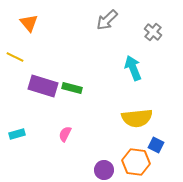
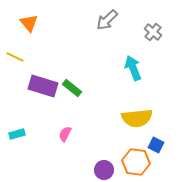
green rectangle: rotated 24 degrees clockwise
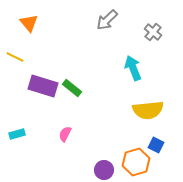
yellow semicircle: moved 11 px right, 8 px up
orange hexagon: rotated 24 degrees counterclockwise
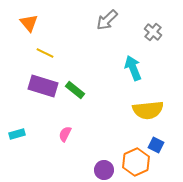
yellow line: moved 30 px right, 4 px up
green rectangle: moved 3 px right, 2 px down
orange hexagon: rotated 8 degrees counterclockwise
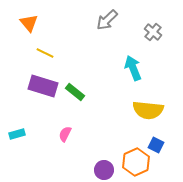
green rectangle: moved 2 px down
yellow semicircle: rotated 12 degrees clockwise
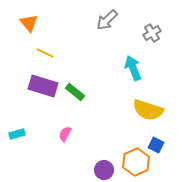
gray cross: moved 1 px left, 1 px down; rotated 18 degrees clockwise
yellow semicircle: rotated 12 degrees clockwise
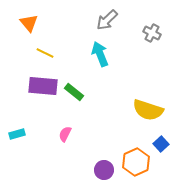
gray cross: rotated 30 degrees counterclockwise
cyan arrow: moved 33 px left, 14 px up
purple rectangle: rotated 12 degrees counterclockwise
green rectangle: moved 1 px left
blue square: moved 5 px right, 1 px up; rotated 21 degrees clockwise
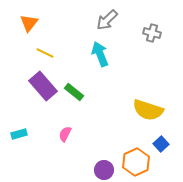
orange triangle: rotated 18 degrees clockwise
gray cross: rotated 12 degrees counterclockwise
purple rectangle: rotated 44 degrees clockwise
cyan rectangle: moved 2 px right
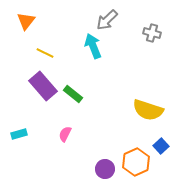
orange triangle: moved 3 px left, 2 px up
cyan arrow: moved 7 px left, 8 px up
green rectangle: moved 1 px left, 2 px down
blue square: moved 2 px down
purple circle: moved 1 px right, 1 px up
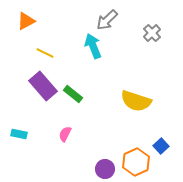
orange triangle: rotated 24 degrees clockwise
gray cross: rotated 30 degrees clockwise
yellow semicircle: moved 12 px left, 9 px up
cyan rectangle: rotated 28 degrees clockwise
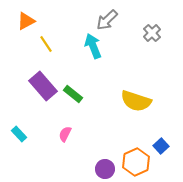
yellow line: moved 1 px right, 9 px up; rotated 30 degrees clockwise
cyan rectangle: rotated 35 degrees clockwise
